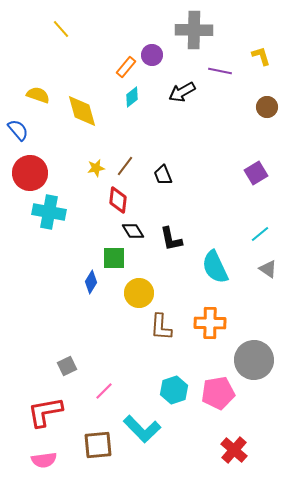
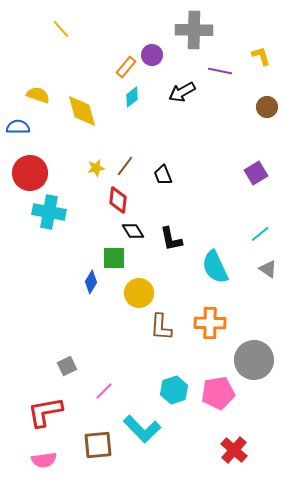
blue semicircle: moved 3 px up; rotated 50 degrees counterclockwise
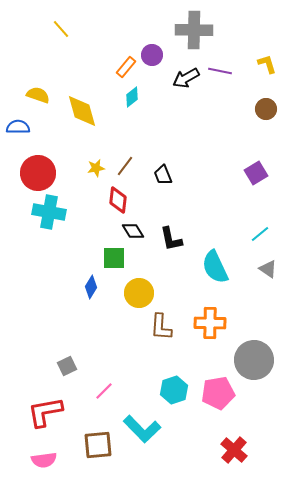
yellow L-shape: moved 6 px right, 8 px down
black arrow: moved 4 px right, 14 px up
brown circle: moved 1 px left, 2 px down
red circle: moved 8 px right
blue diamond: moved 5 px down
